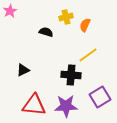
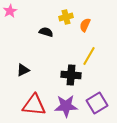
yellow line: moved 1 px right, 1 px down; rotated 24 degrees counterclockwise
purple square: moved 3 px left, 6 px down
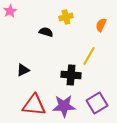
orange semicircle: moved 16 px right
purple star: moved 2 px left
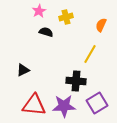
pink star: moved 29 px right
yellow line: moved 1 px right, 2 px up
black cross: moved 5 px right, 6 px down
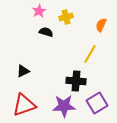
black triangle: moved 1 px down
red triangle: moved 10 px left; rotated 25 degrees counterclockwise
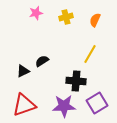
pink star: moved 3 px left, 2 px down; rotated 16 degrees clockwise
orange semicircle: moved 6 px left, 5 px up
black semicircle: moved 4 px left, 29 px down; rotated 48 degrees counterclockwise
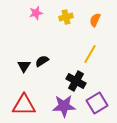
black triangle: moved 1 px right, 5 px up; rotated 32 degrees counterclockwise
black cross: rotated 24 degrees clockwise
red triangle: rotated 20 degrees clockwise
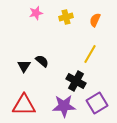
black semicircle: rotated 72 degrees clockwise
